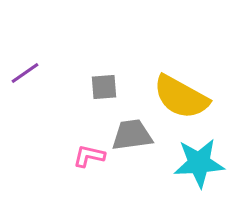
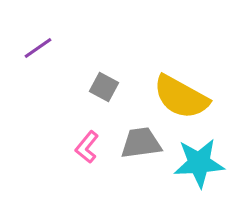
purple line: moved 13 px right, 25 px up
gray square: rotated 32 degrees clockwise
gray trapezoid: moved 9 px right, 8 px down
pink L-shape: moved 2 px left, 9 px up; rotated 64 degrees counterclockwise
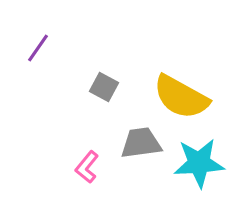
purple line: rotated 20 degrees counterclockwise
pink L-shape: moved 20 px down
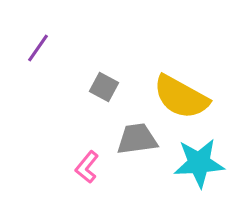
gray trapezoid: moved 4 px left, 4 px up
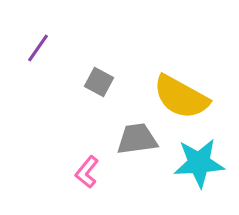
gray square: moved 5 px left, 5 px up
pink L-shape: moved 5 px down
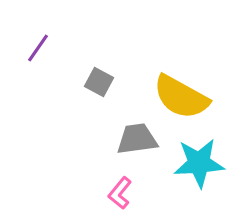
pink L-shape: moved 33 px right, 21 px down
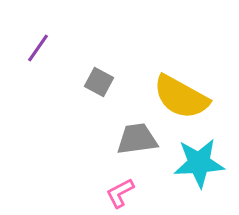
pink L-shape: rotated 24 degrees clockwise
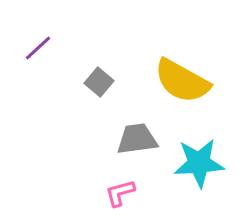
purple line: rotated 12 degrees clockwise
gray square: rotated 12 degrees clockwise
yellow semicircle: moved 1 px right, 16 px up
pink L-shape: rotated 12 degrees clockwise
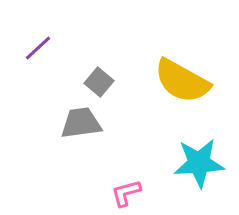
gray trapezoid: moved 56 px left, 16 px up
pink L-shape: moved 6 px right
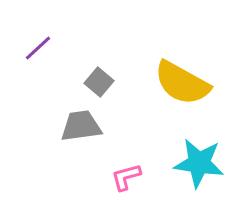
yellow semicircle: moved 2 px down
gray trapezoid: moved 3 px down
cyan star: rotated 12 degrees clockwise
pink L-shape: moved 16 px up
